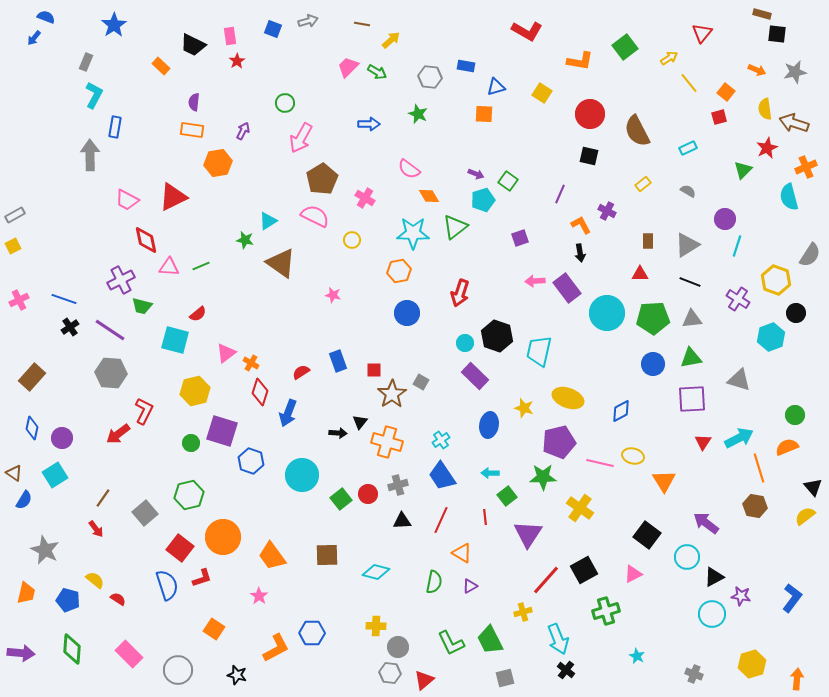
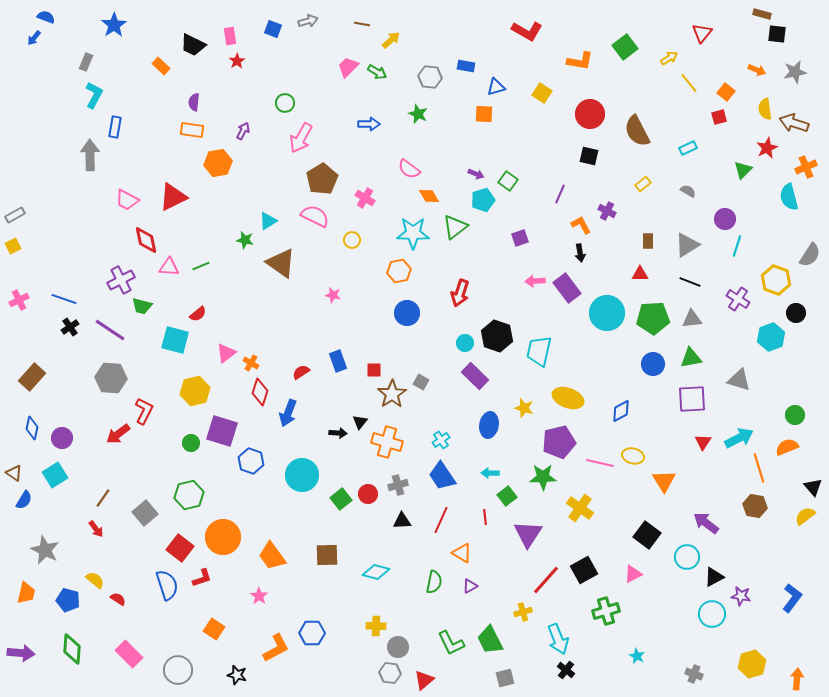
gray hexagon at (111, 373): moved 5 px down
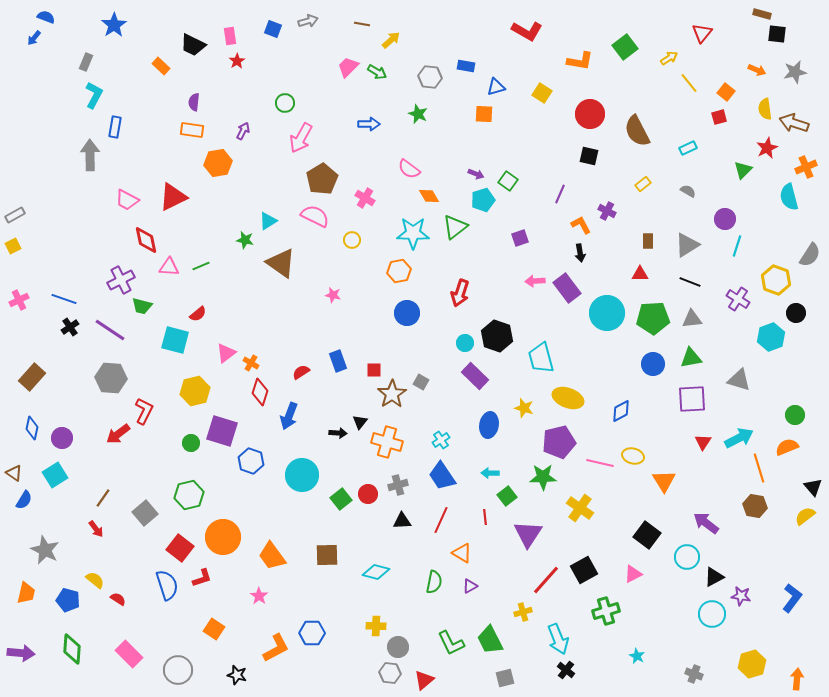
cyan trapezoid at (539, 351): moved 2 px right, 7 px down; rotated 28 degrees counterclockwise
blue arrow at (288, 413): moved 1 px right, 3 px down
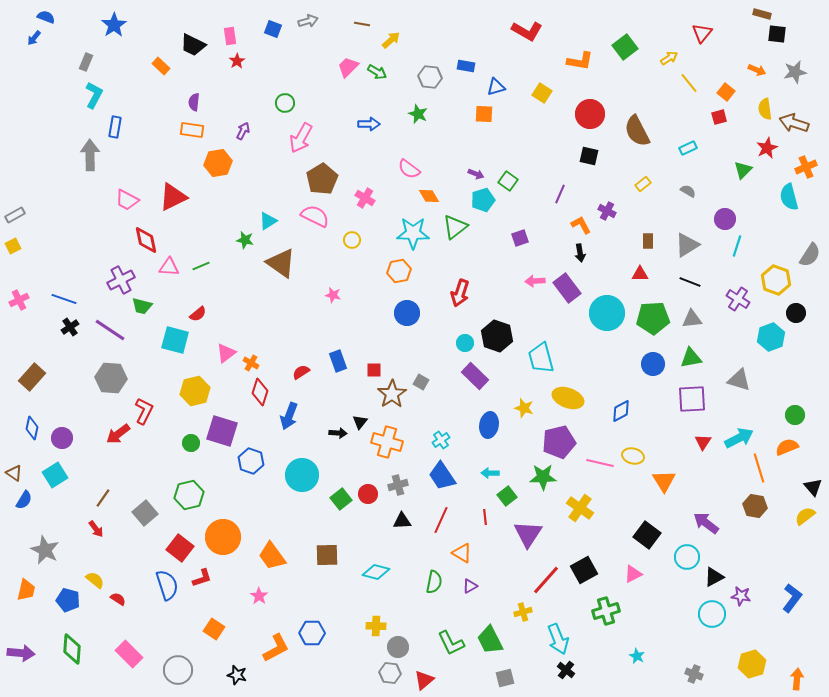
orange trapezoid at (26, 593): moved 3 px up
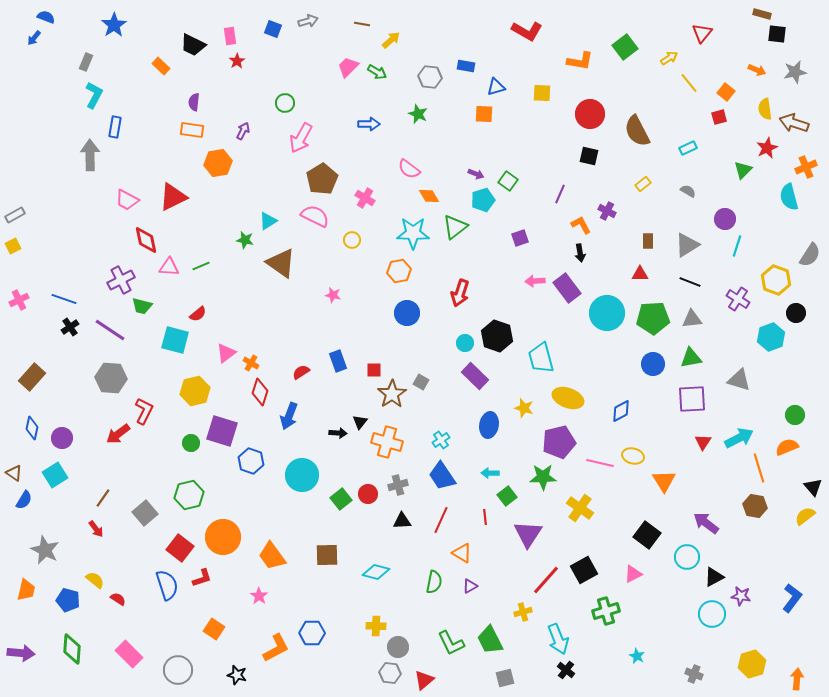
yellow square at (542, 93): rotated 30 degrees counterclockwise
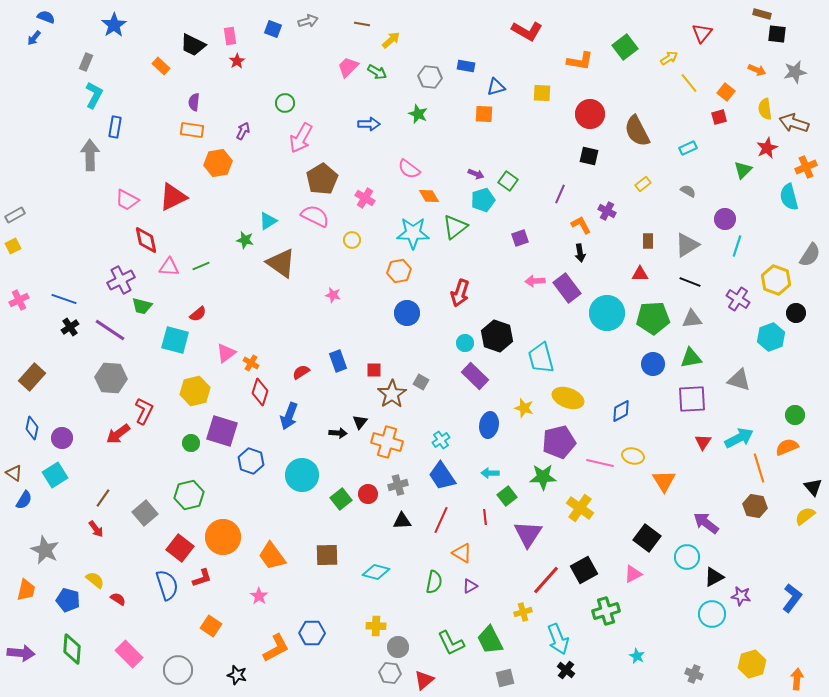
black square at (647, 535): moved 3 px down
orange square at (214, 629): moved 3 px left, 3 px up
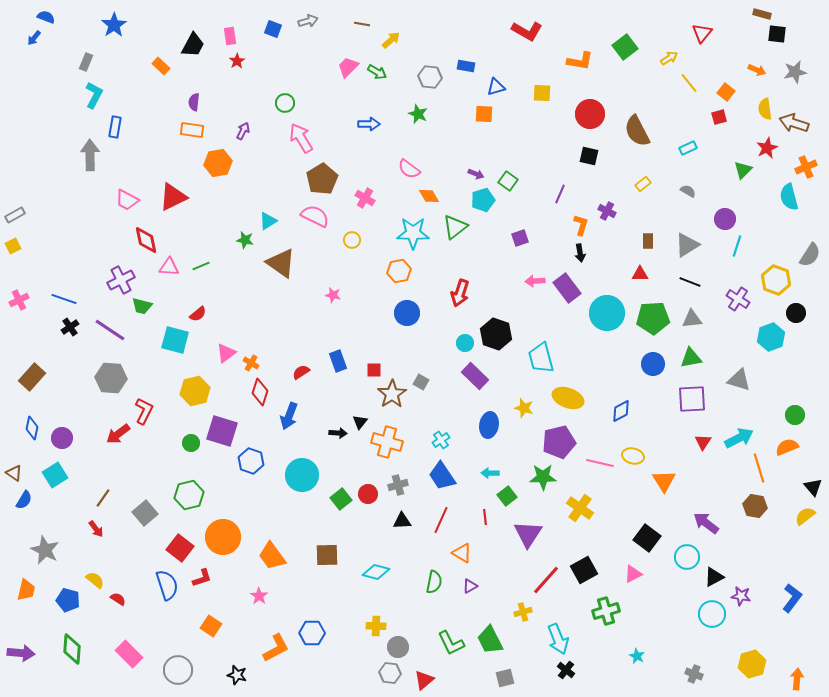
black trapezoid at (193, 45): rotated 88 degrees counterclockwise
pink arrow at (301, 138): rotated 120 degrees clockwise
orange L-shape at (581, 225): rotated 45 degrees clockwise
black hexagon at (497, 336): moved 1 px left, 2 px up
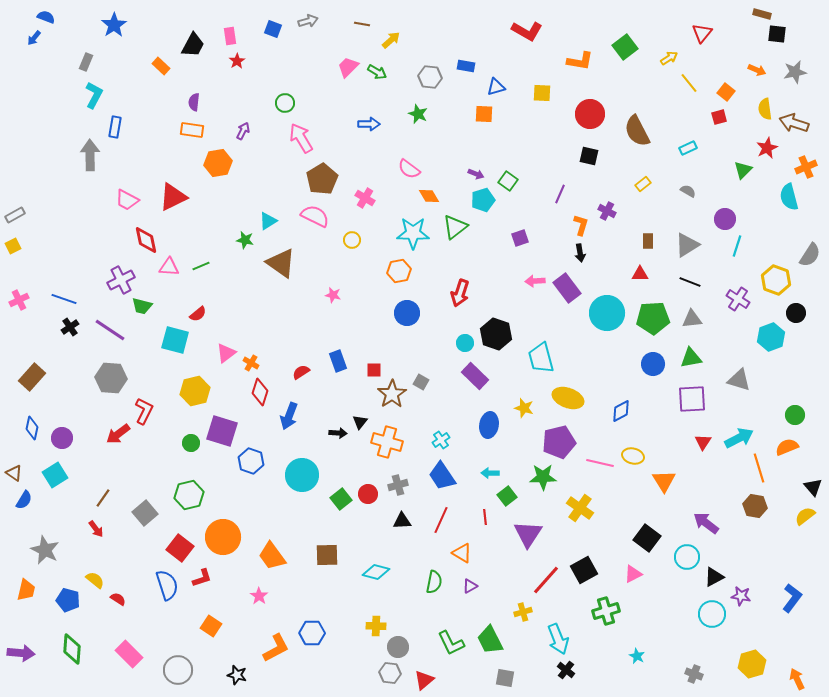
gray square at (505, 678): rotated 24 degrees clockwise
orange arrow at (797, 679): rotated 30 degrees counterclockwise
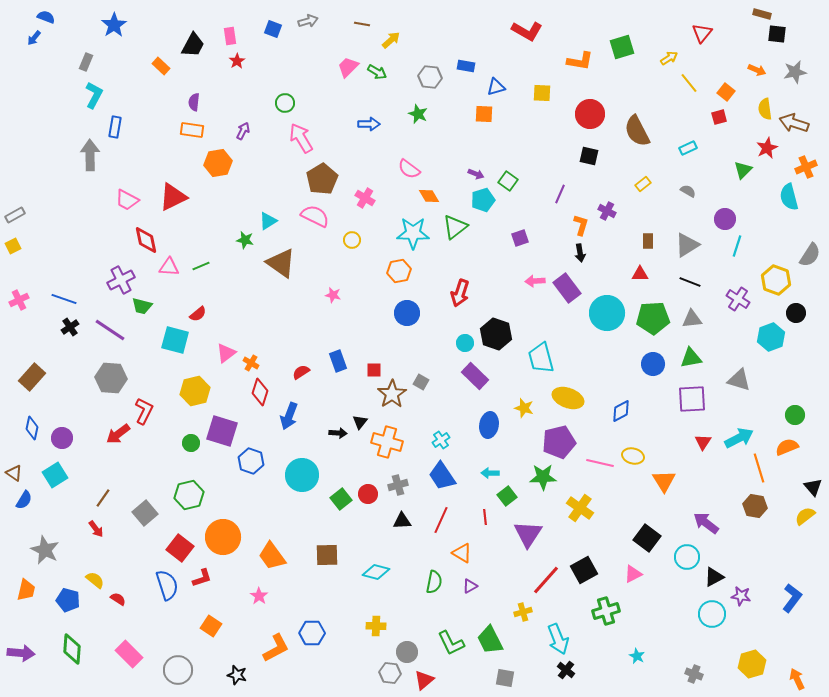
green square at (625, 47): moved 3 px left; rotated 20 degrees clockwise
gray circle at (398, 647): moved 9 px right, 5 px down
